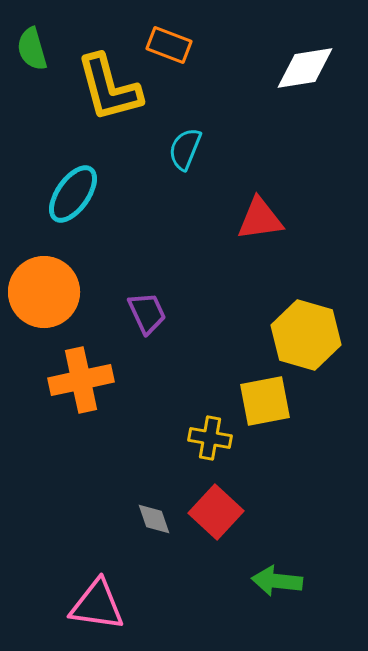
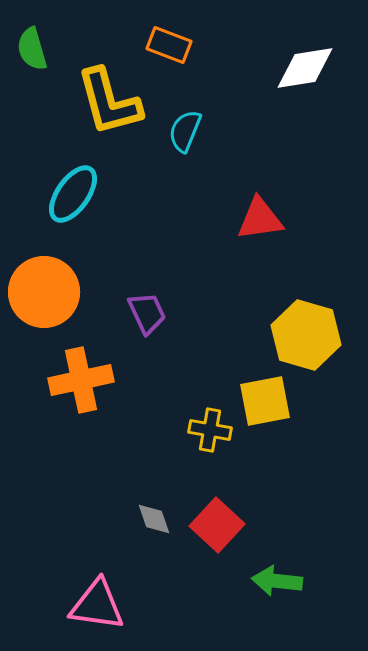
yellow L-shape: moved 14 px down
cyan semicircle: moved 18 px up
yellow cross: moved 8 px up
red square: moved 1 px right, 13 px down
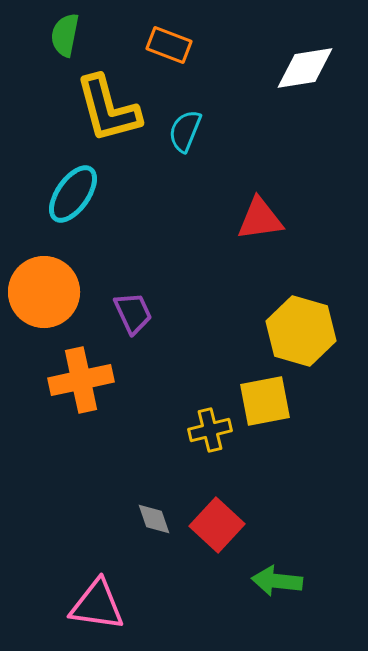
green semicircle: moved 33 px right, 14 px up; rotated 27 degrees clockwise
yellow L-shape: moved 1 px left, 7 px down
purple trapezoid: moved 14 px left
yellow hexagon: moved 5 px left, 4 px up
yellow cross: rotated 24 degrees counterclockwise
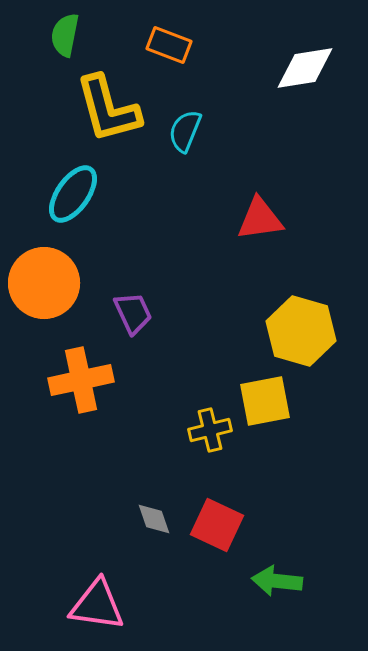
orange circle: moved 9 px up
red square: rotated 18 degrees counterclockwise
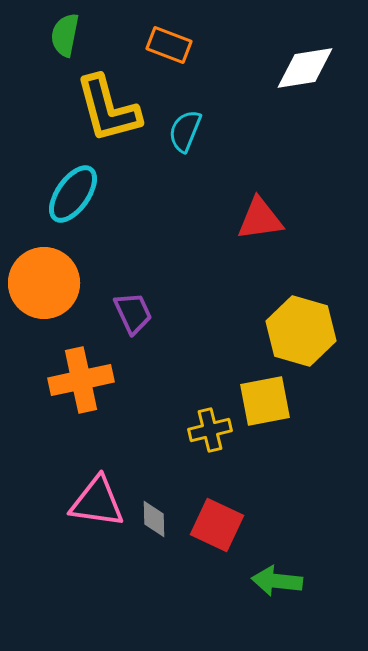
gray diamond: rotated 18 degrees clockwise
pink triangle: moved 103 px up
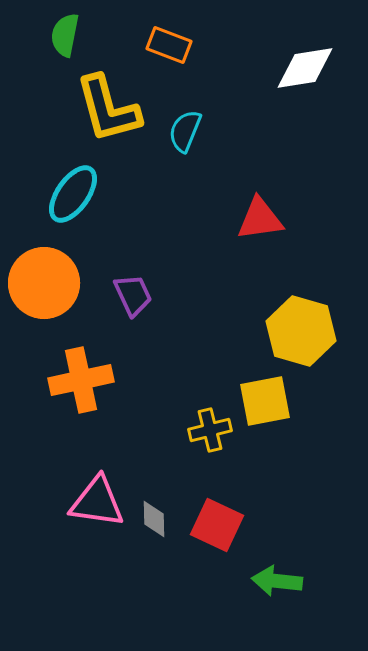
purple trapezoid: moved 18 px up
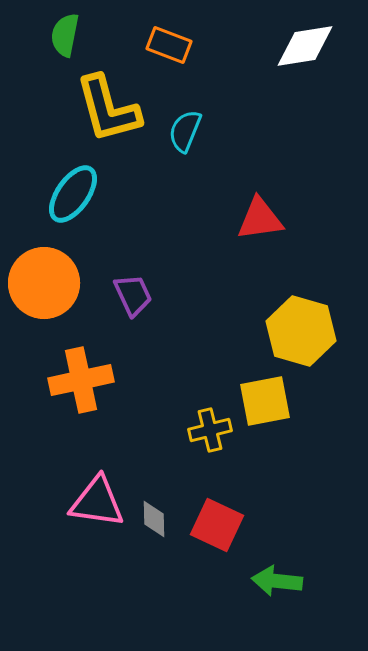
white diamond: moved 22 px up
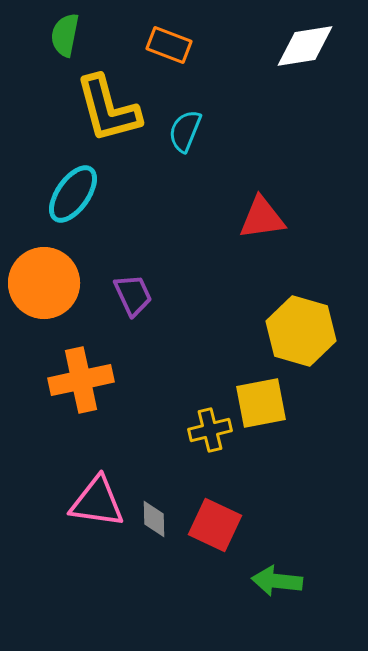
red triangle: moved 2 px right, 1 px up
yellow square: moved 4 px left, 2 px down
red square: moved 2 px left
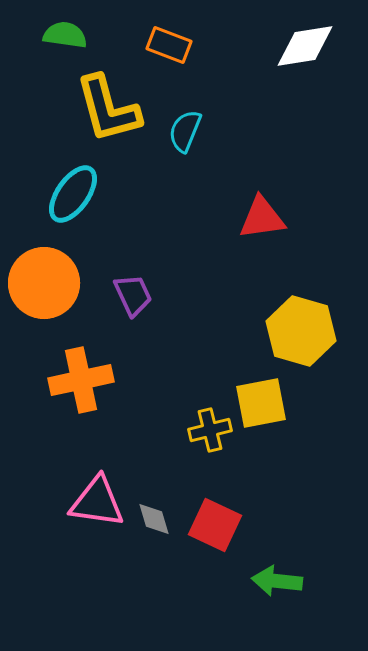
green semicircle: rotated 87 degrees clockwise
gray diamond: rotated 15 degrees counterclockwise
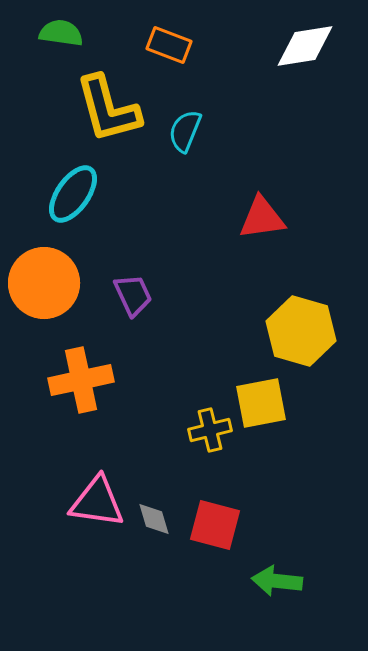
green semicircle: moved 4 px left, 2 px up
red square: rotated 10 degrees counterclockwise
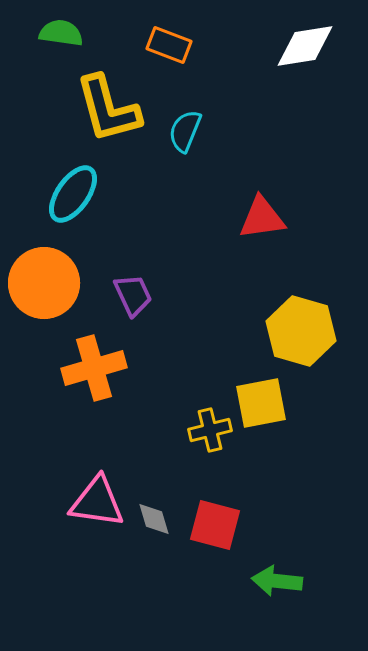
orange cross: moved 13 px right, 12 px up; rotated 4 degrees counterclockwise
